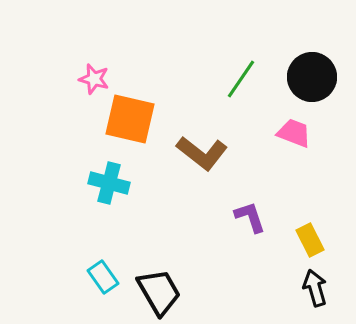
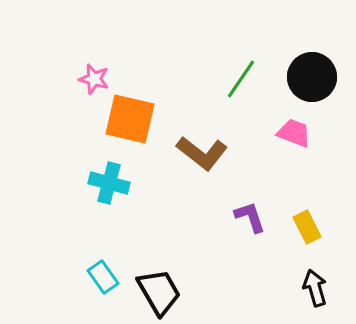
yellow rectangle: moved 3 px left, 13 px up
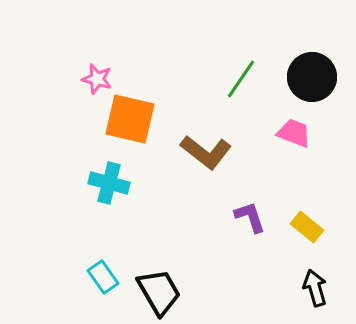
pink star: moved 3 px right
brown L-shape: moved 4 px right, 1 px up
yellow rectangle: rotated 24 degrees counterclockwise
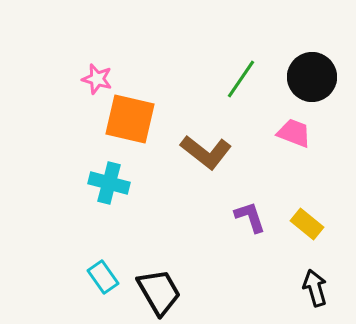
yellow rectangle: moved 3 px up
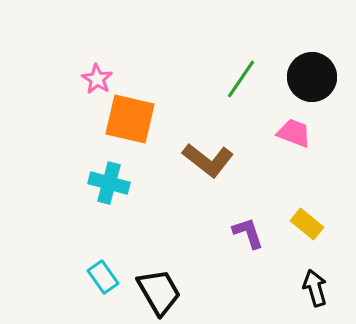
pink star: rotated 16 degrees clockwise
brown L-shape: moved 2 px right, 8 px down
purple L-shape: moved 2 px left, 16 px down
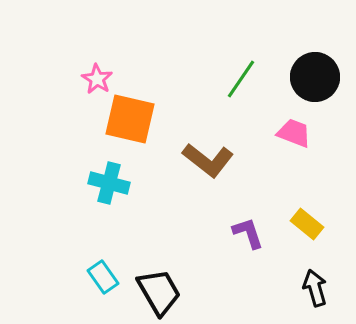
black circle: moved 3 px right
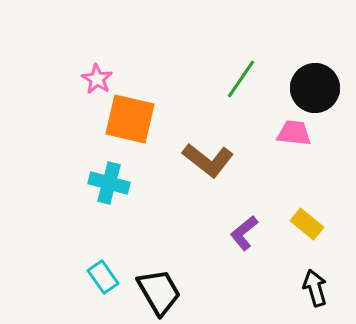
black circle: moved 11 px down
pink trapezoid: rotated 15 degrees counterclockwise
purple L-shape: moved 4 px left; rotated 111 degrees counterclockwise
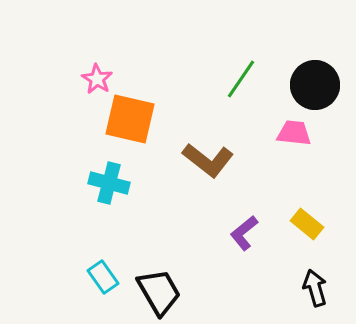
black circle: moved 3 px up
